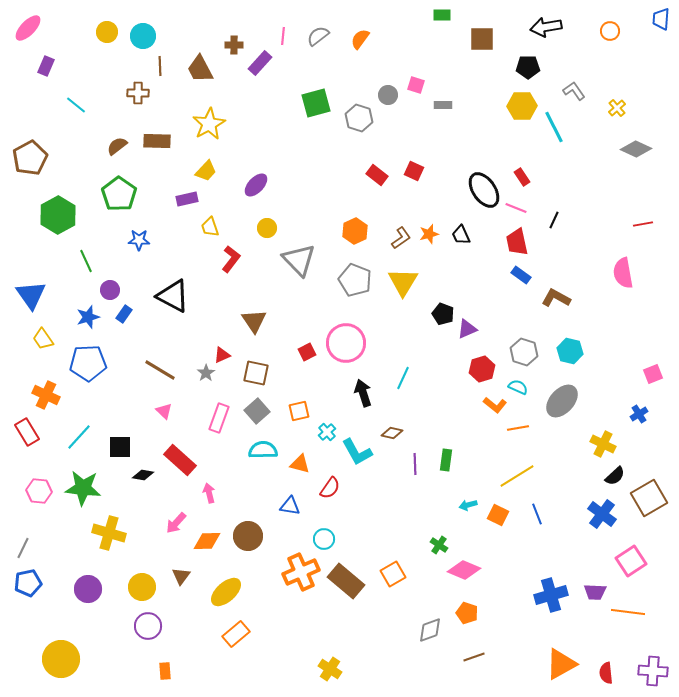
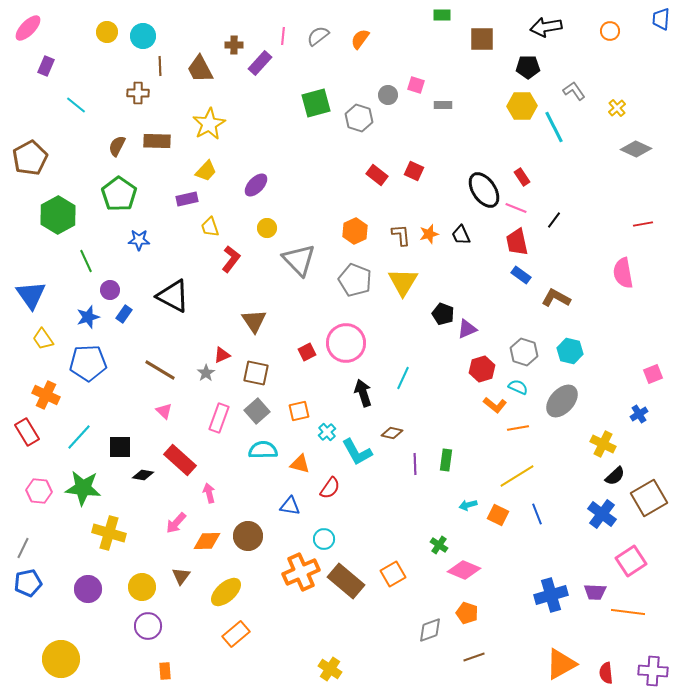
brown semicircle at (117, 146): rotated 25 degrees counterclockwise
black line at (554, 220): rotated 12 degrees clockwise
brown L-shape at (401, 238): moved 3 px up; rotated 60 degrees counterclockwise
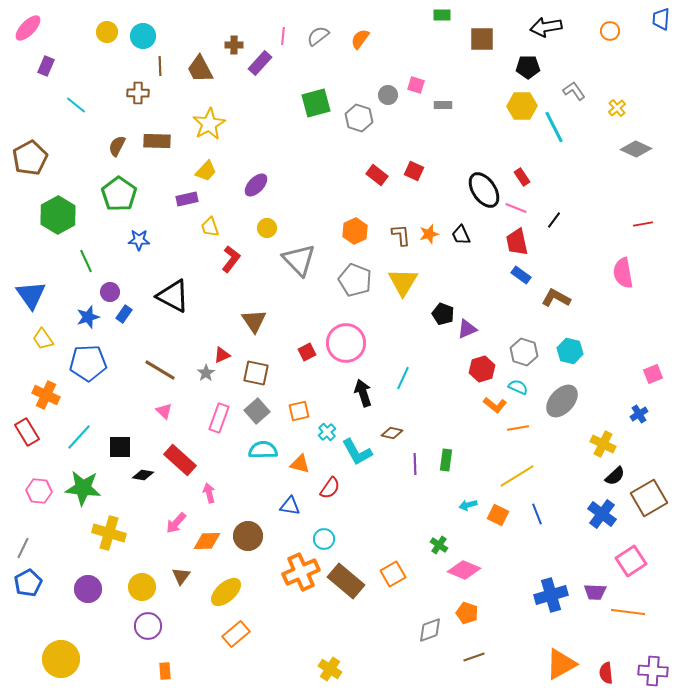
purple circle at (110, 290): moved 2 px down
blue pentagon at (28, 583): rotated 16 degrees counterclockwise
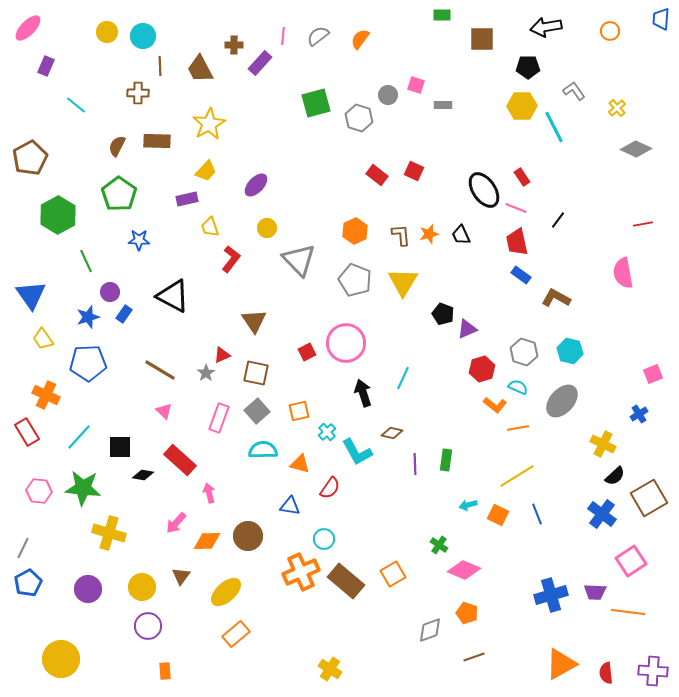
black line at (554, 220): moved 4 px right
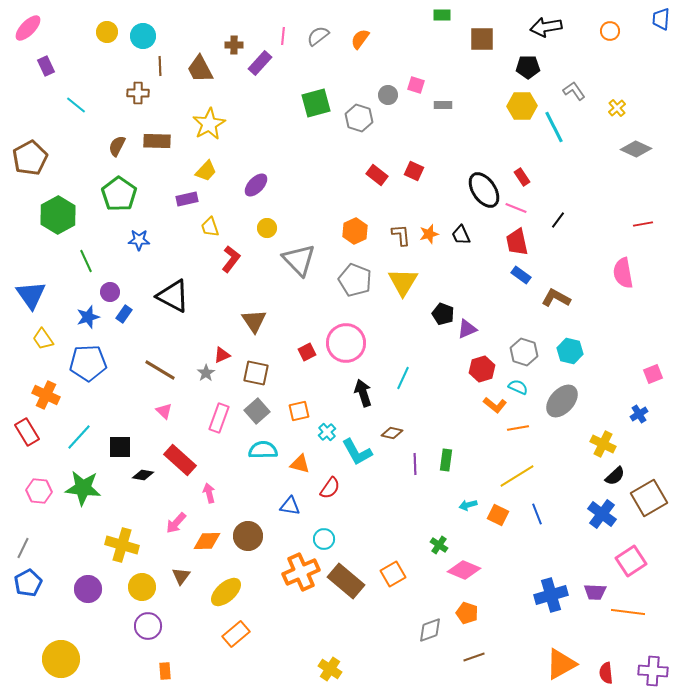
purple rectangle at (46, 66): rotated 48 degrees counterclockwise
yellow cross at (109, 533): moved 13 px right, 12 px down
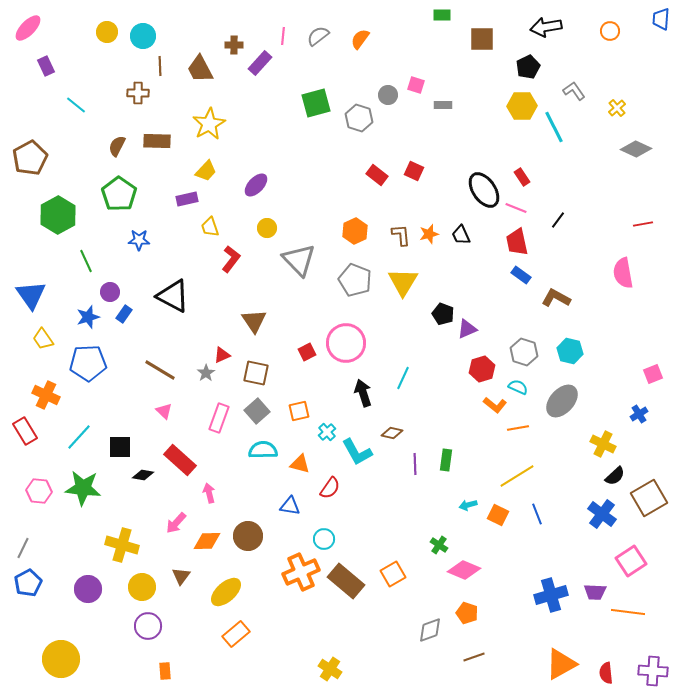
black pentagon at (528, 67): rotated 25 degrees counterclockwise
red rectangle at (27, 432): moved 2 px left, 1 px up
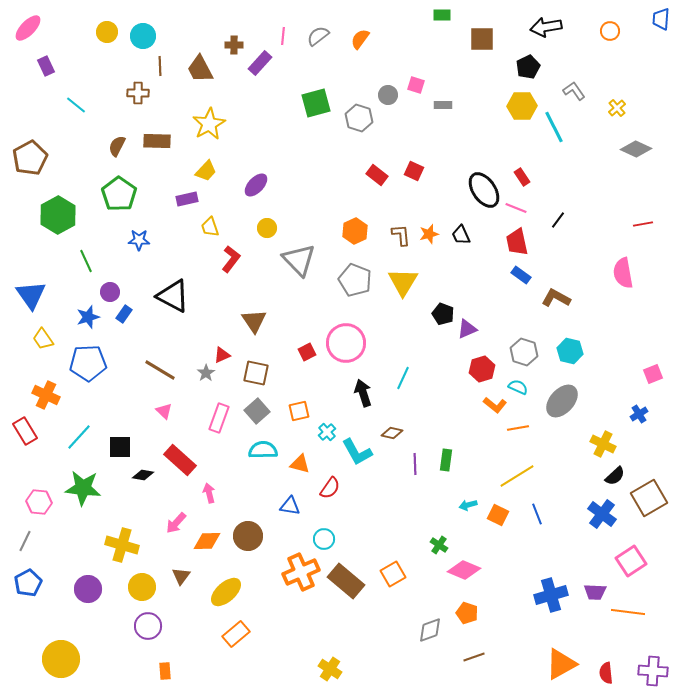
pink hexagon at (39, 491): moved 11 px down
gray line at (23, 548): moved 2 px right, 7 px up
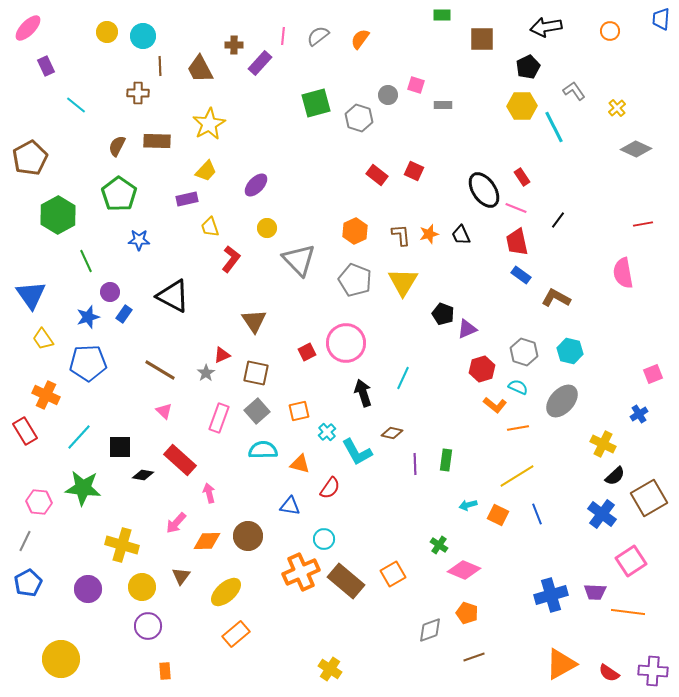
red semicircle at (606, 673): moved 3 px right; rotated 50 degrees counterclockwise
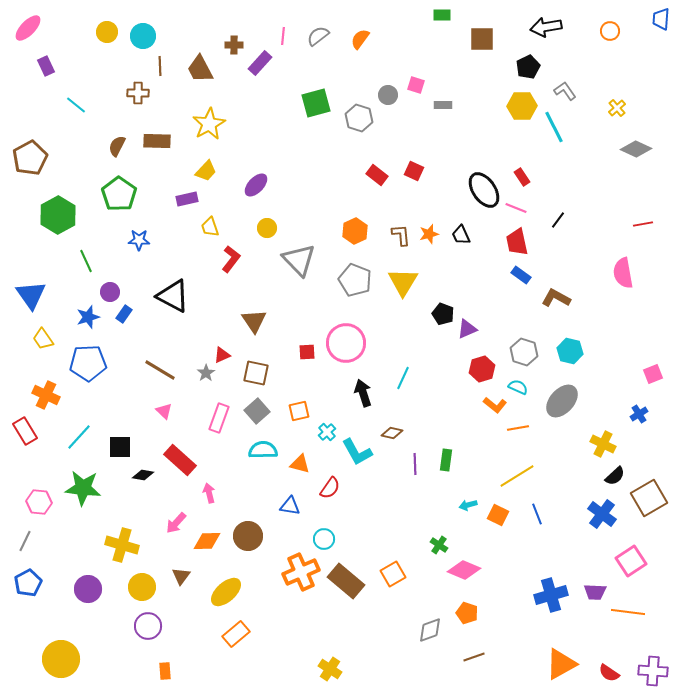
gray L-shape at (574, 91): moved 9 px left
red square at (307, 352): rotated 24 degrees clockwise
